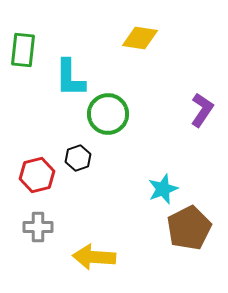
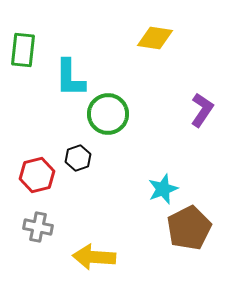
yellow diamond: moved 15 px right
gray cross: rotated 12 degrees clockwise
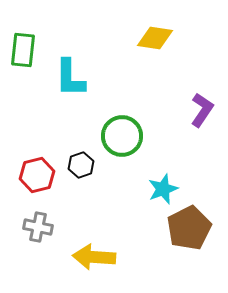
green circle: moved 14 px right, 22 px down
black hexagon: moved 3 px right, 7 px down
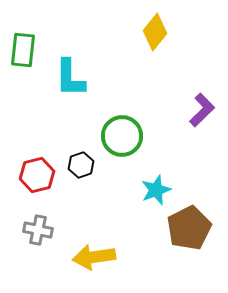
yellow diamond: moved 6 px up; rotated 60 degrees counterclockwise
purple L-shape: rotated 12 degrees clockwise
cyan star: moved 7 px left, 1 px down
gray cross: moved 3 px down
yellow arrow: rotated 12 degrees counterclockwise
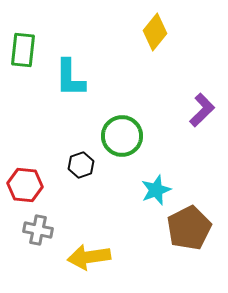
red hexagon: moved 12 px left, 10 px down; rotated 20 degrees clockwise
yellow arrow: moved 5 px left
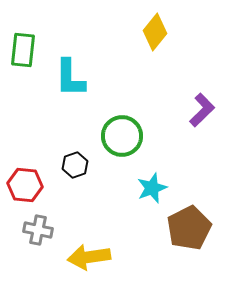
black hexagon: moved 6 px left
cyan star: moved 4 px left, 2 px up
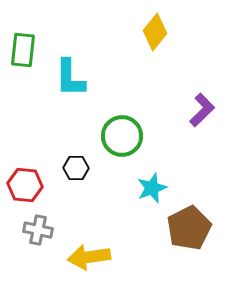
black hexagon: moved 1 px right, 3 px down; rotated 20 degrees clockwise
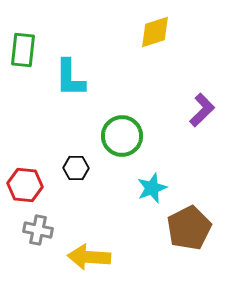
yellow diamond: rotated 33 degrees clockwise
yellow arrow: rotated 12 degrees clockwise
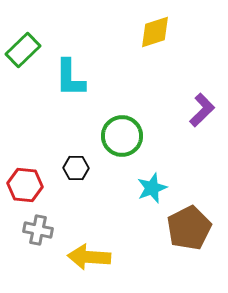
green rectangle: rotated 40 degrees clockwise
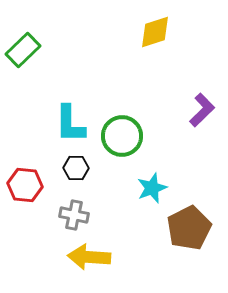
cyan L-shape: moved 46 px down
gray cross: moved 36 px right, 15 px up
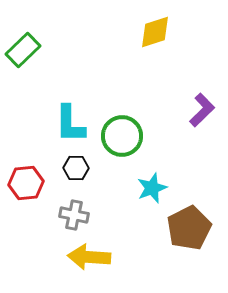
red hexagon: moved 1 px right, 2 px up; rotated 12 degrees counterclockwise
